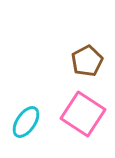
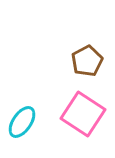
cyan ellipse: moved 4 px left
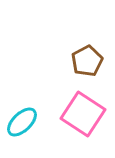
cyan ellipse: rotated 12 degrees clockwise
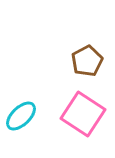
cyan ellipse: moved 1 px left, 6 px up
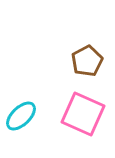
pink square: rotated 9 degrees counterclockwise
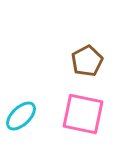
pink square: rotated 12 degrees counterclockwise
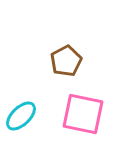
brown pentagon: moved 21 px left
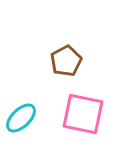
cyan ellipse: moved 2 px down
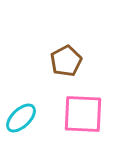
pink square: rotated 9 degrees counterclockwise
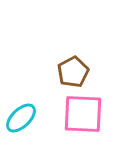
brown pentagon: moved 7 px right, 11 px down
